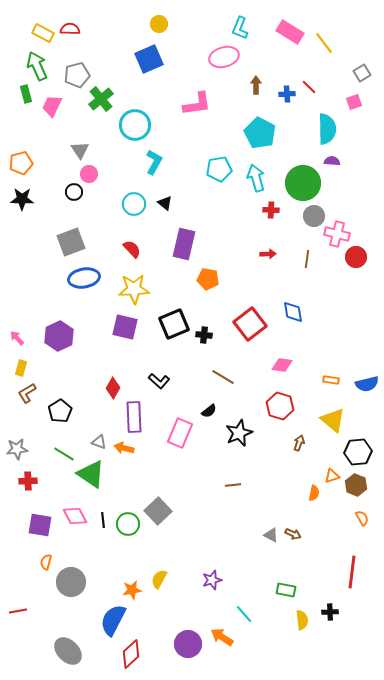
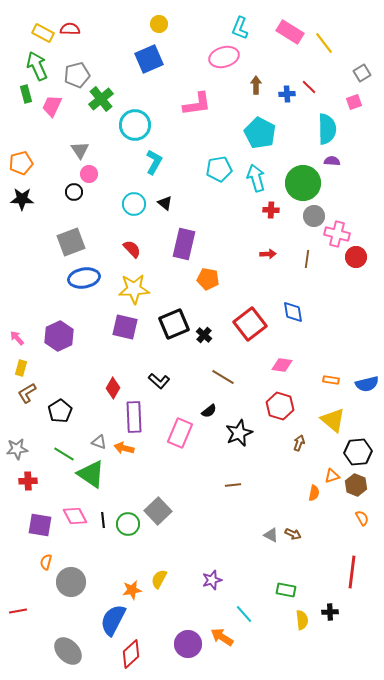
black cross at (204, 335): rotated 35 degrees clockwise
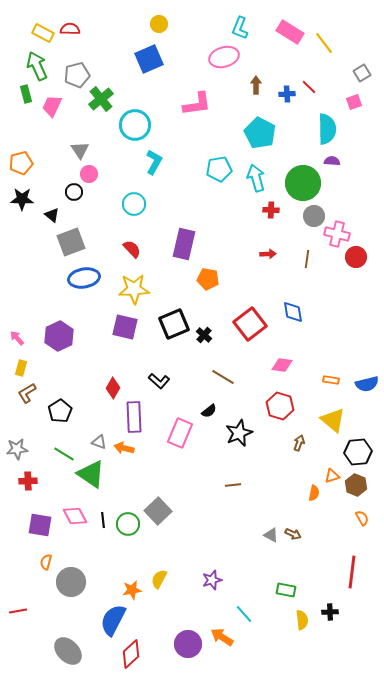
black triangle at (165, 203): moved 113 px left, 12 px down
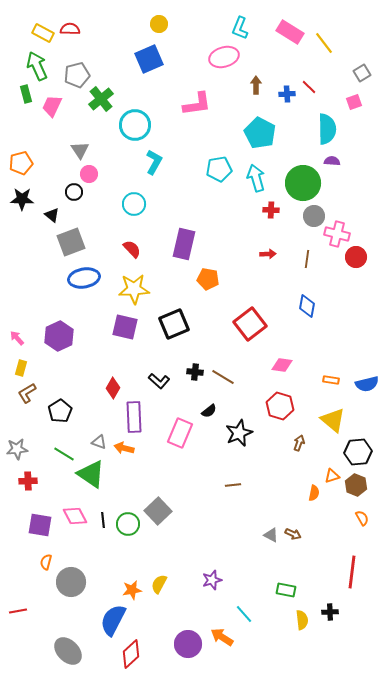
blue diamond at (293, 312): moved 14 px right, 6 px up; rotated 20 degrees clockwise
black cross at (204, 335): moved 9 px left, 37 px down; rotated 35 degrees counterclockwise
yellow semicircle at (159, 579): moved 5 px down
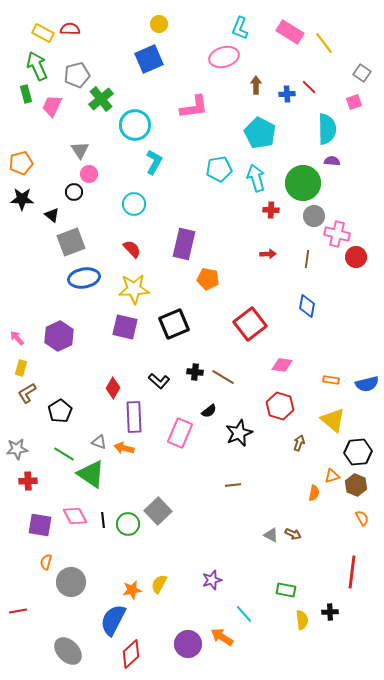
gray square at (362, 73): rotated 24 degrees counterclockwise
pink L-shape at (197, 104): moved 3 px left, 3 px down
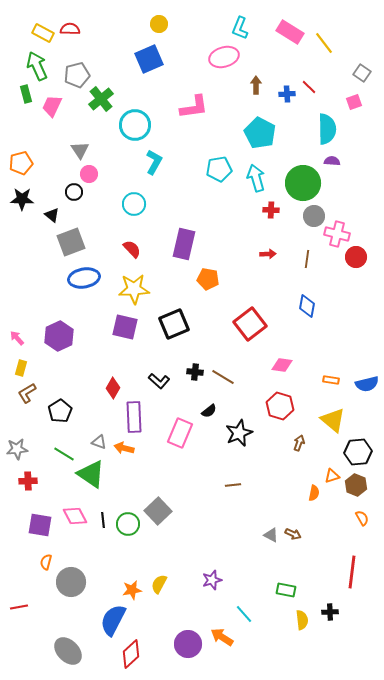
red line at (18, 611): moved 1 px right, 4 px up
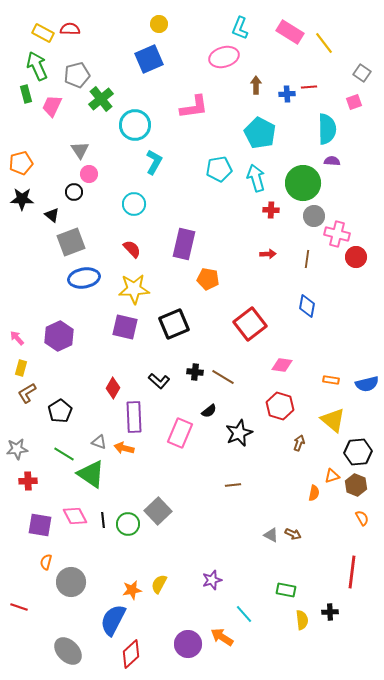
red line at (309, 87): rotated 49 degrees counterclockwise
red line at (19, 607): rotated 30 degrees clockwise
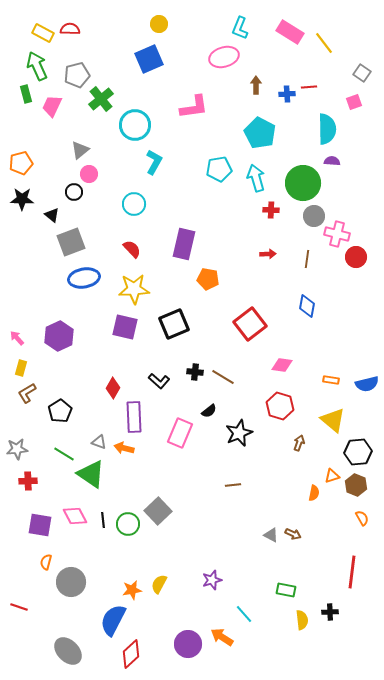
gray triangle at (80, 150): rotated 24 degrees clockwise
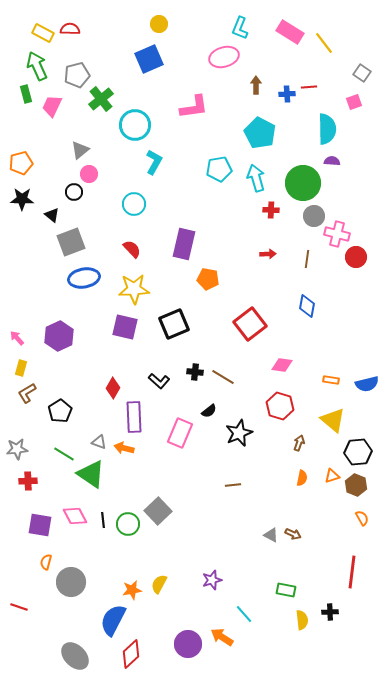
orange semicircle at (314, 493): moved 12 px left, 15 px up
gray ellipse at (68, 651): moved 7 px right, 5 px down
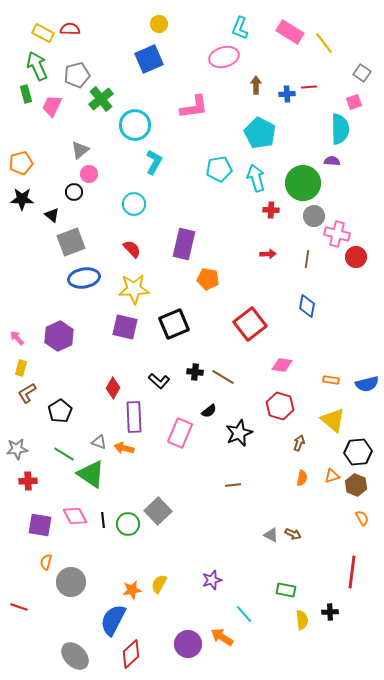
cyan semicircle at (327, 129): moved 13 px right
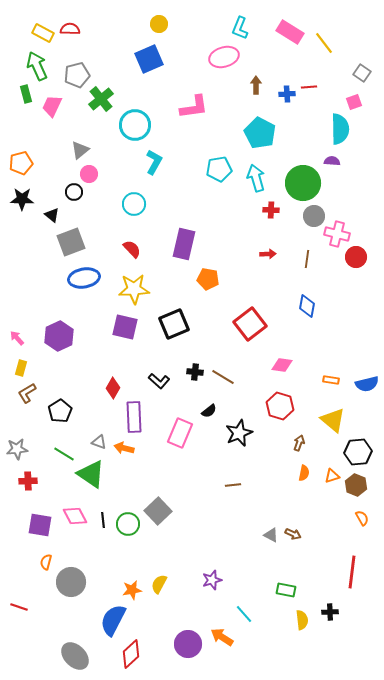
orange semicircle at (302, 478): moved 2 px right, 5 px up
